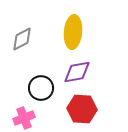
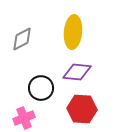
purple diamond: rotated 16 degrees clockwise
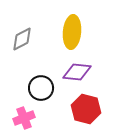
yellow ellipse: moved 1 px left
red hexagon: moved 4 px right; rotated 12 degrees clockwise
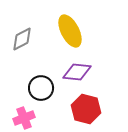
yellow ellipse: moved 2 px left, 1 px up; rotated 32 degrees counterclockwise
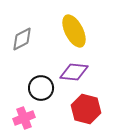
yellow ellipse: moved 4 px right
purple diamond: moved 3 px left
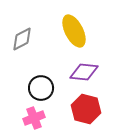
purple diamond: moved 10 px right
pink cross: moved 10 px right
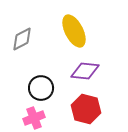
purple diamond: moved 1 px right, 1 px up
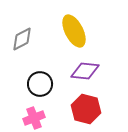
black circle: moved 1 px left, 4 px up
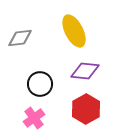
gray diamond: moved 2 px left, 1 px up; rotated 20 degrees clockwise
red hexagon: rotated 16 degrees clockwise
pink cross: rotated 15 degrees counterclockwise
